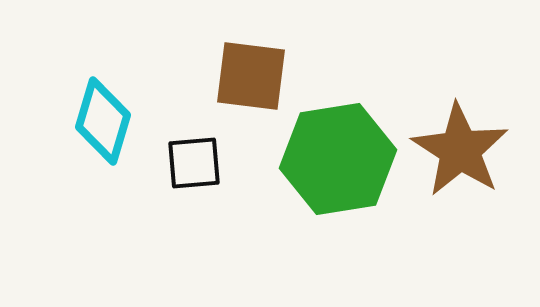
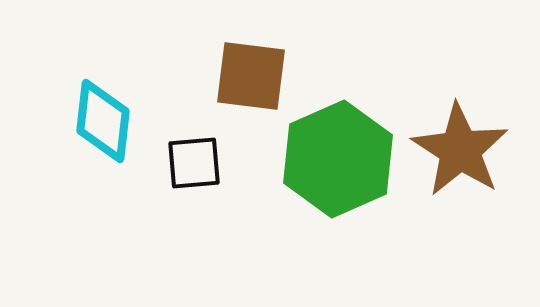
cyan diamond: rotated 10 degrees counterclockwise
green hexagon: rotated 15 degrees counterclockwise
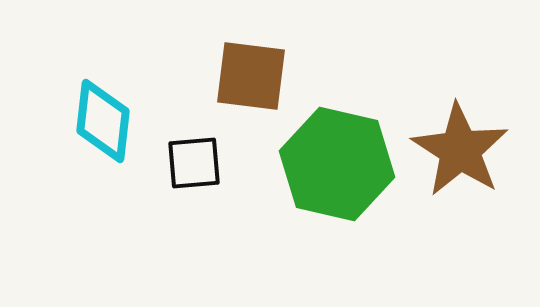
green hexagon: moved 1 px left, 5 px down; rotated 23 degrees counterclockwise
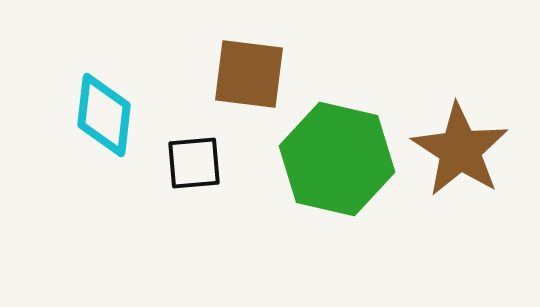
brown square: moved 2 px left, 2 px up
cyan diamond: moved 1 px right, 6 px up
green hexagon: moved 5 px up
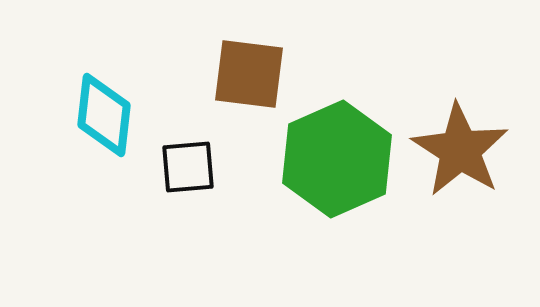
green hexagon: rotated 23 degrees clockwise
black square: moved 6 px left, 4 px down
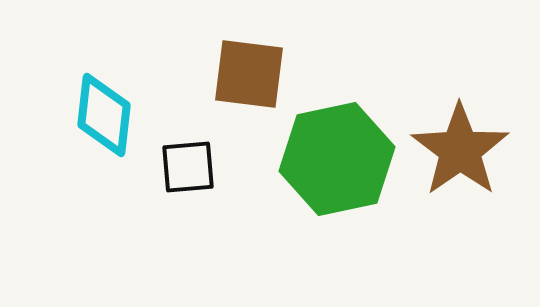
brown star: rotated 4 degrees clockwise
green hexagon: rotated 12 degrees clockwise
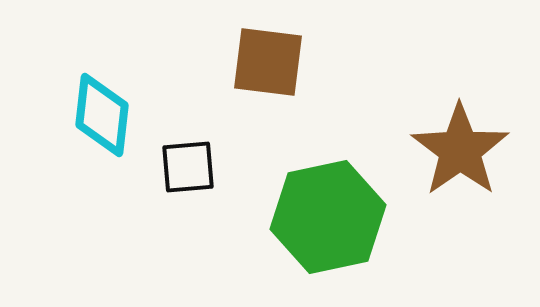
brown square: moved 19 px right, 12 px up
cyan diamond: moved 2 px left
green hexagon: moved 9 px left, 58 px down
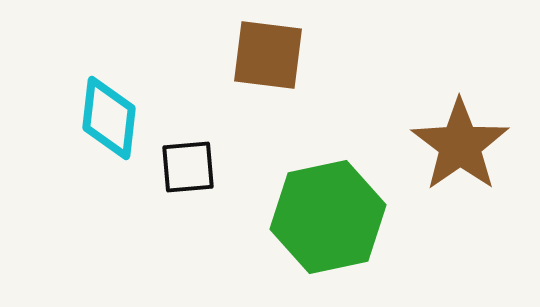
brown square: moved 7 px up
cyan diamond: moved 7 px right, 3 px down
brown star: moved 5 px up
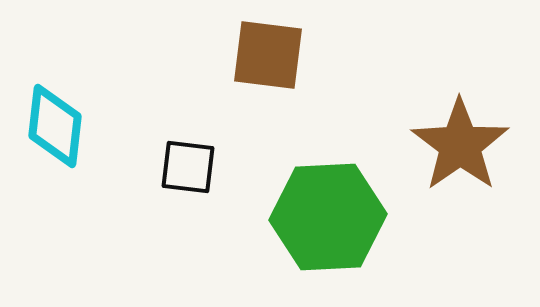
cyan diamond: moved 54 px left, 8 px down
black square: rotated 12 degrees clockwise
green hexagon: rotated 9 degrees clockwise
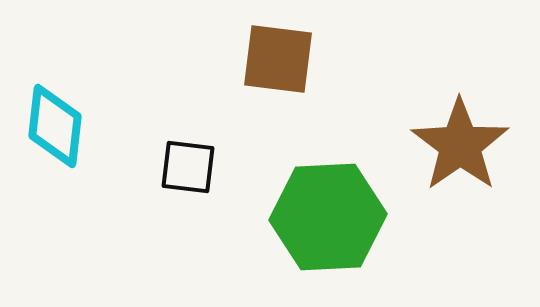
brown square: moved 10 px right, 4 px down
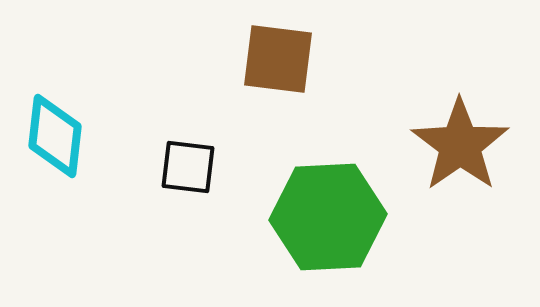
cyan diamond: moved 10 px down
